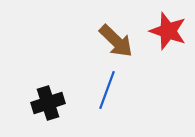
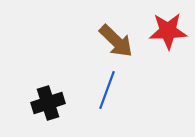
red star: rotated 21 degrees counterclockwise
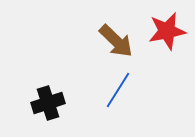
red star: moved 1 px left; rotated 9 degrees counterclockwise
blue line: moved 11 px right; rotated 12 degrees clockwise
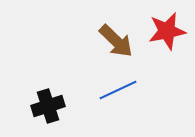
blue line: rotated 33 degrees clockwise
black cross: moved 3 px down
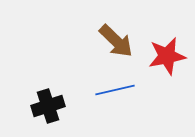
red star: moved 25 px down
blue line: moved 3 px left; rotated 12 degrees clockwise
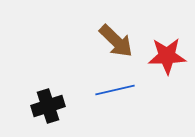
red star: rotated 9 degrees clockwise
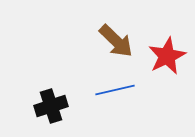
red star: rotated 24 degrees counterclockwise
black cross: moved 3 px right
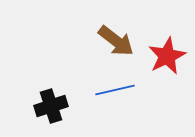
brown arrow: rotated 6 degrees counterclockwise
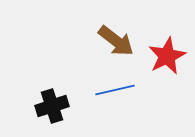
black cross: moved 1 px right
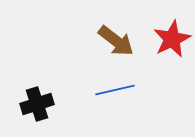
red star: moved 5 px right, 17 px up
black cross: moved 15 px left, 2 px up
